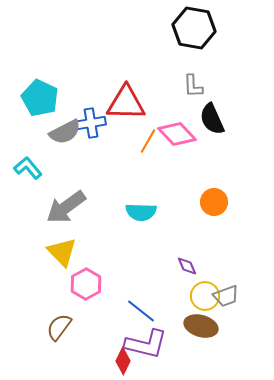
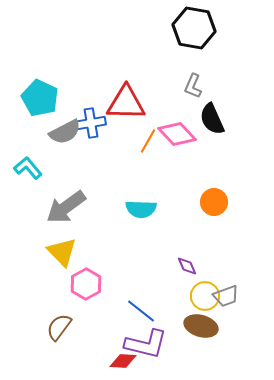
gray L-shape: rotated 25 degrees clockwise
cyan semicircle: moved 3 px up
red diamond: rotated 68 degrees clockwise
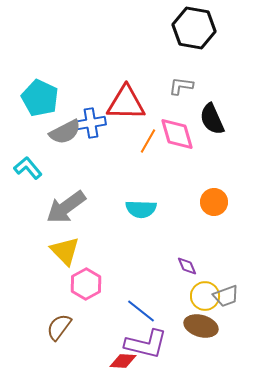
gray L-shape: moved 12 px left; rotated 75 degrees clockwise
pink diamond: rotated 27 degrees clockwise
yellow triangle: moved 3 px right, 1 px up
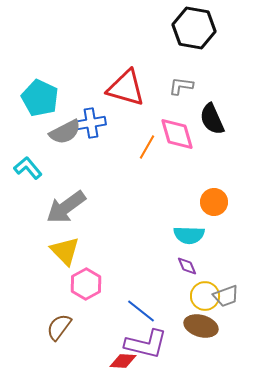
red triangle: moved 15 px up; rotated 15 degrees clockwise
orange line: moved 1 px left, 6 px down
cyan semicircle: moved 48 px right, 26 px down
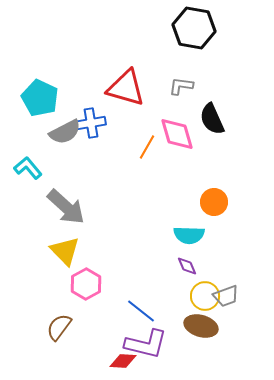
gray arrow: rotated 102 degrees counterclockwise
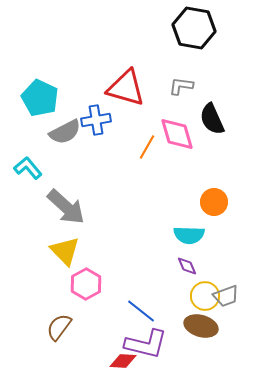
blue cross: moved 5 px right, 3 px up
